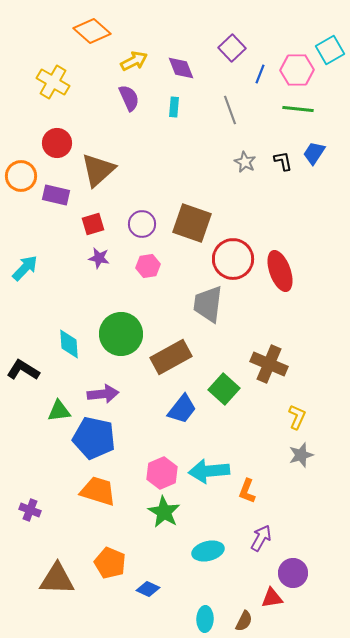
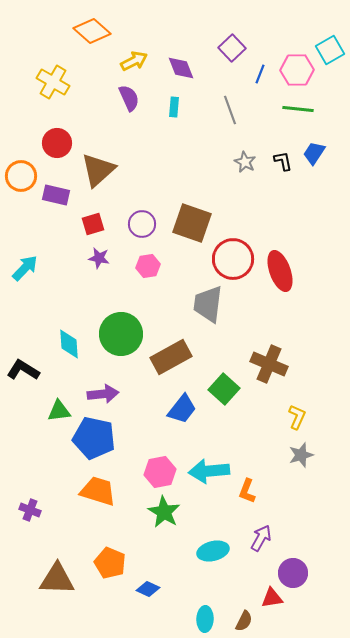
pink hexagon at (162, 473): moved 2 px left, 1 px up; rotated 12 degrees clockwise
cyan ellipse at (208, 551): moved 5 px right
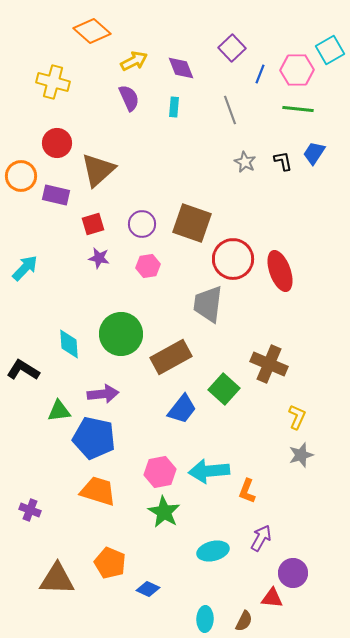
yellow cross at (53, 82): rotated 16 degrees counterclockwise
red triangle at (272, 598): rotated 15 degrees clockwise
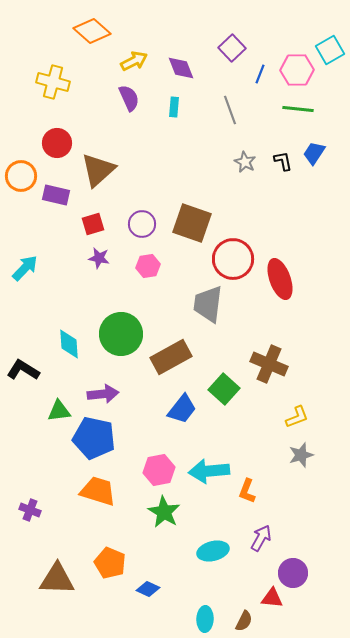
red ellipse at (280, 271): moved 8 px down
yellow L-shape at (297, 417): rotated 45 degrees clockwise
pink hexagon at (160, 472): moved 1 px left, 2 px up
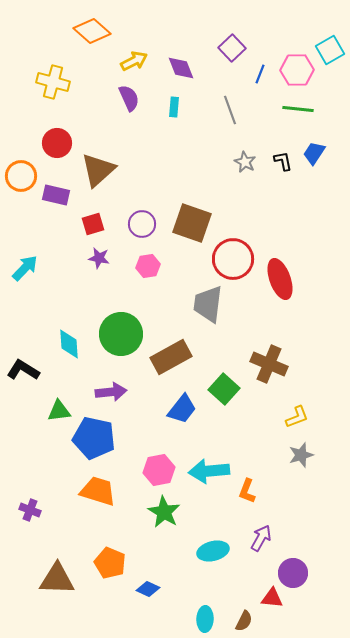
purple arrow at (103, 394): moved 8 px right, 2 px up
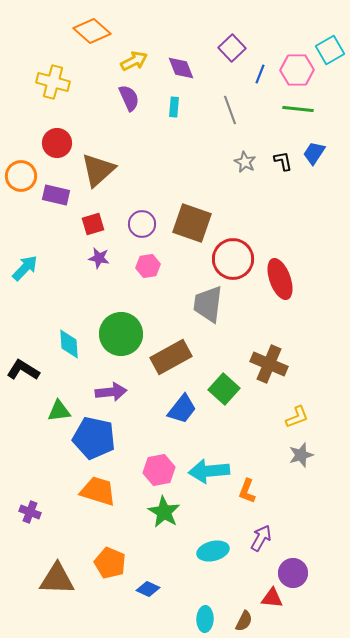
purple cross at (30, 510): moved 2 px down
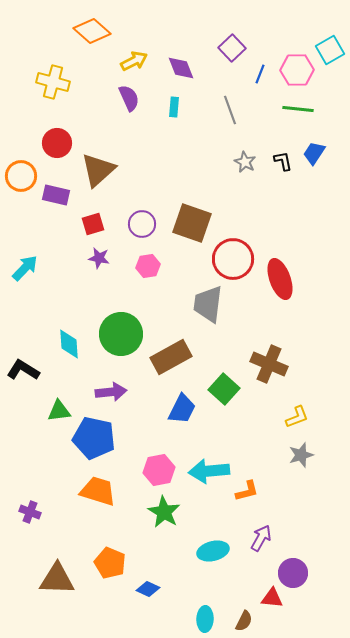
blue trapezoid at (182, 409): rotated 12 degrees counterclockwise
orange L-shape at (247, 491): rotated 125 degrees counterclockwise
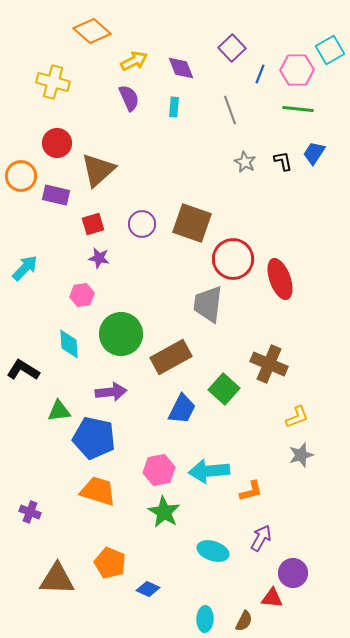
pink hexagon at (148, 266): moved 66 px left, 29 px down
orange L-shape at (247, 491): moved 4 px right
cyan ellipse at (213, 551): rotated 32 degrees clockwise
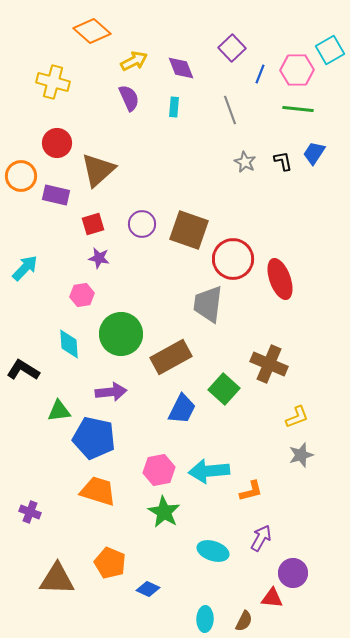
brown square at (192, 223): moved 3 px left, 7 px down
